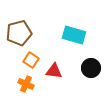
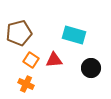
red triangle: moved 11 px up; rotated 12 degrees counterclockwise
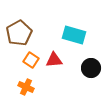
brown pentagon: rotated 15 degrees counterclockwise
orange cross: moved 3 px down
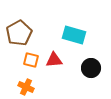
orange square: rotated 21 degrees counterclockwise
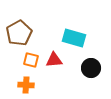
cyan rectangle: moved 3 px down
orange cross: moved 2 px up; rotated 21 degrees counterclockwise
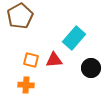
brown pentagon: moved 1 px right, 17 px up
cyan rectangle: rotated 65 degrees counterclockwise
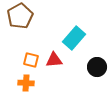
black circle: moved 6 px right, 1 px up
orange cross: moved 2 px up
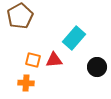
orange square: moved 2 px right
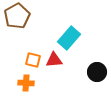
brown pentagon: moved 3 px left
cyan rectangle: moved 5 px left
black circle: moved 5 px down
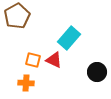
red triangle: rotated 30 degrees clockwise
